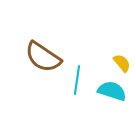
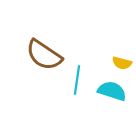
brown semicircle: moved 1 px right, 2 px up
yellow semicircle: rotated 144 degrees clockwise
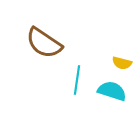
brown semicircle: moved 12 px up
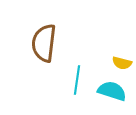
brown semicircle: rotated 63 degrees clockwise
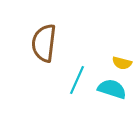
cyan line: rotated 16 degrees clockwise
cyan semicircle: moved 2 px up
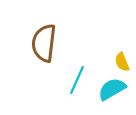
yellow semicircle: moved 1 px up; rotated 54 degrees clockwise
cyan semicircle: rotated 48 degrees counterclockwise
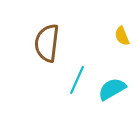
brown semicircle: moved 3 px right
yellow semicircle: moved 26 px up
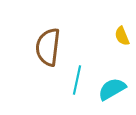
brown semicircle: moved 1 px right, 4 px down
cyan line: rotated 12 degrees counterclockwise
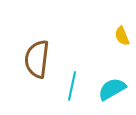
brown semicircle: moved 11 px left, 12 px down
cyan line: moved 5 px left, 6 px down
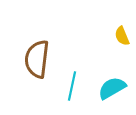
cyan semicircle: moved 1 px up
